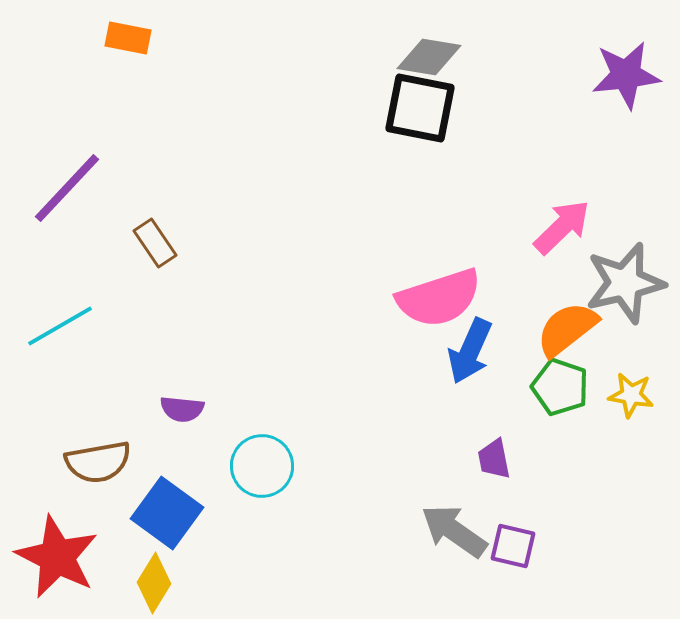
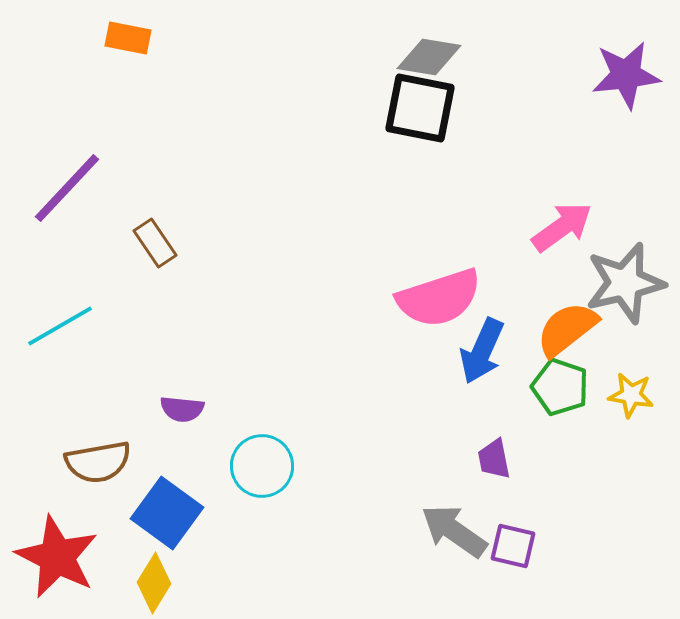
pink arrow: rotated 8 degrees clockwise
blue arrow: moved 12 px right
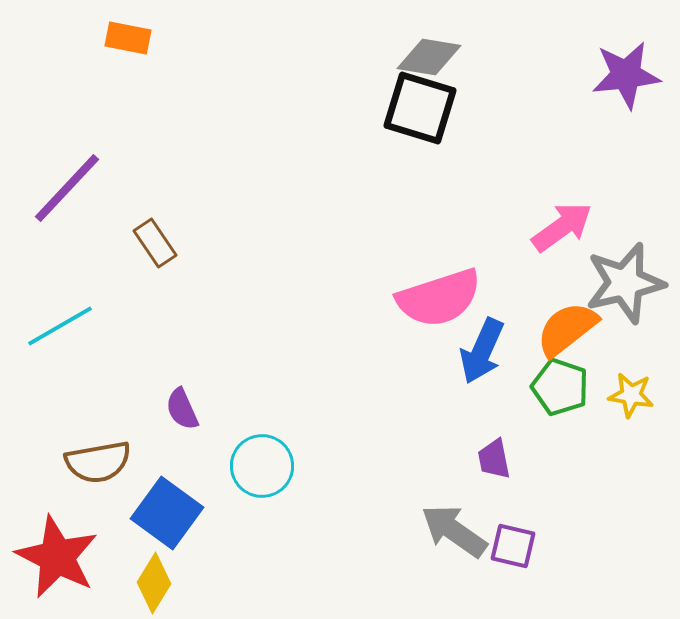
black square: rotated 6 degrees clockwise
purple semicircle: rotated 60 degrees clockwise
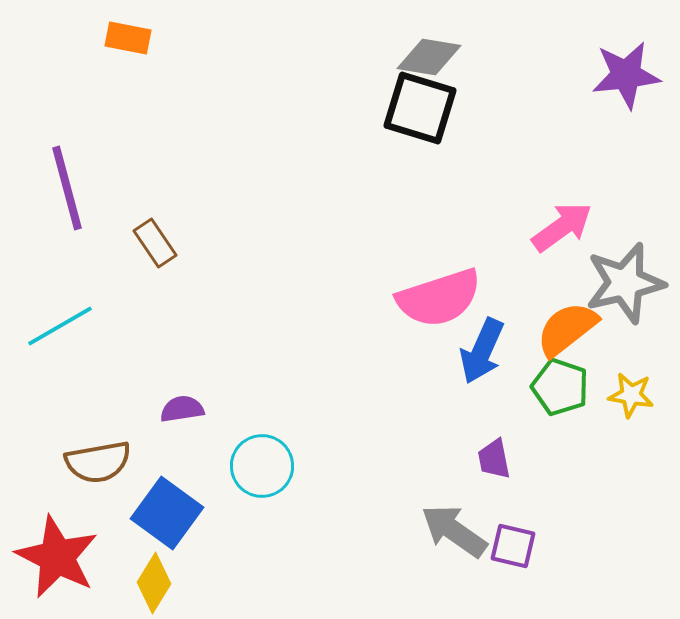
purple line: rotated 58 degrees counterclockwise
purple semicircle: rotated 105 degrees clockwise
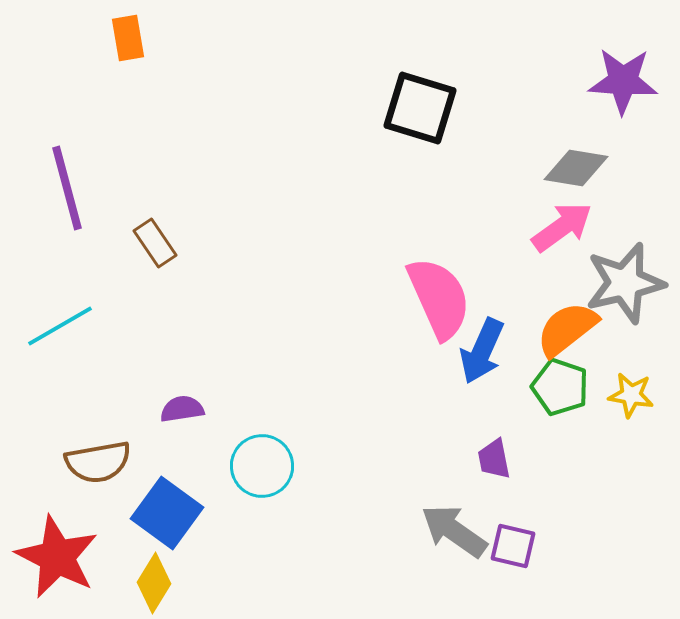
orange rectangle: rotated 69 degrees clockwise
gray diamond: moved 147 px right, 111 px down
purple star: moved 3 px left, 6 px down; rotated 10 degrees clockwise
pink semicircle: rotated 96 degrees counterclockwise
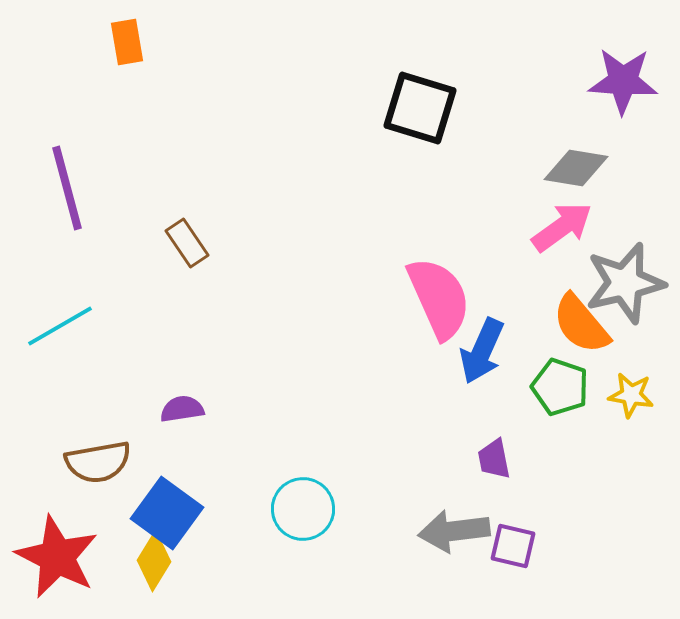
orange rectangle: moved 1 px left, 4 px down
brown rectangle: moved 32 px right
orange semicircle: moved 14 px right, 5 px up; rotated 92 degrees counterclockwise
cyan circle: moved 41 px right, 43 px down
gray arrow: rotated 42 degrees counterclockwise
yellow diamond: moved 22 px up
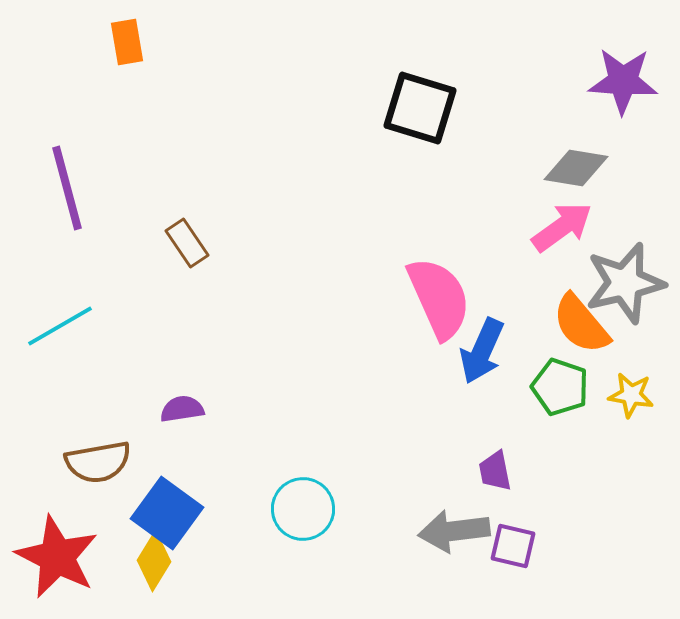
purple trapezoid: moved 1 px right, 12 px down
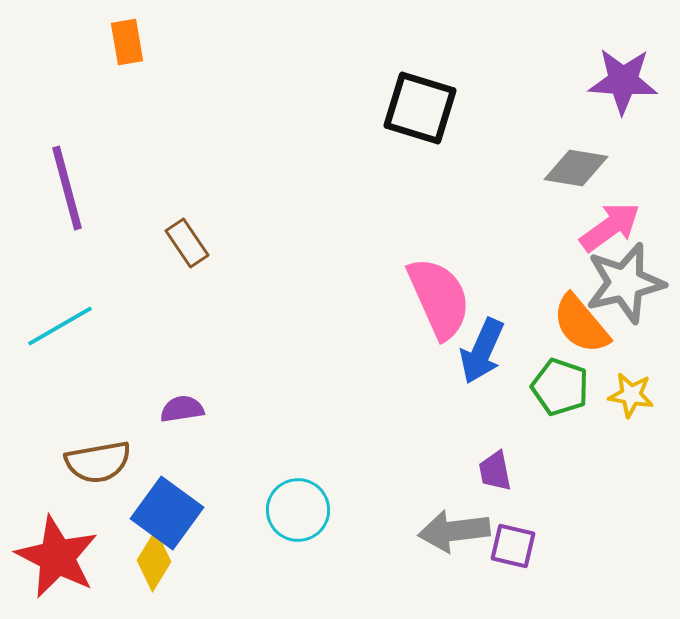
pink arrow: moved 48 px right
cyan circle: moved 5 px left, 1 px down
